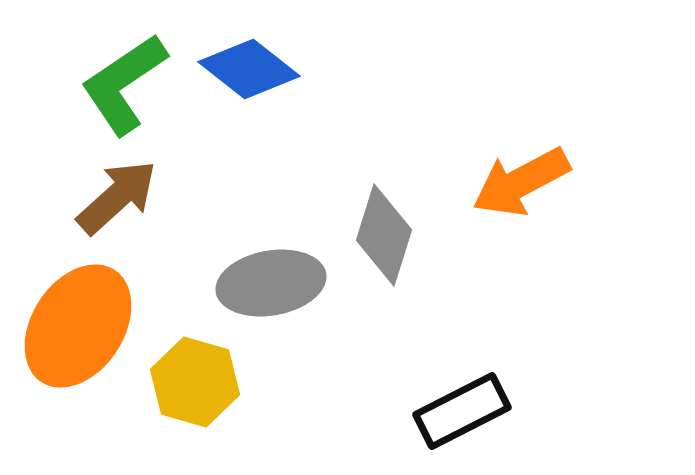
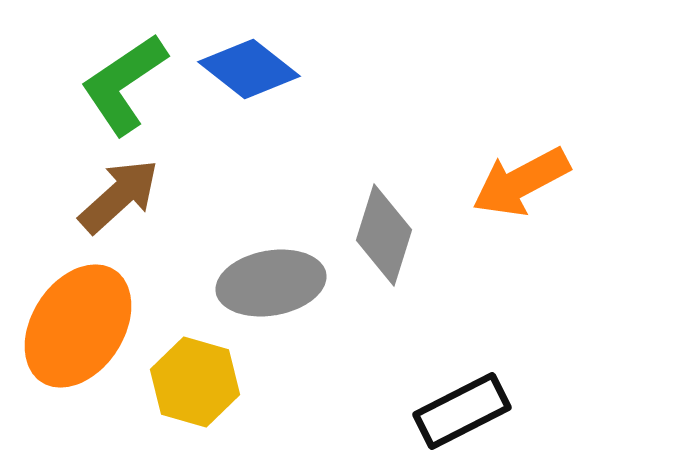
brown arrow: moved 2 px right, 1 px up
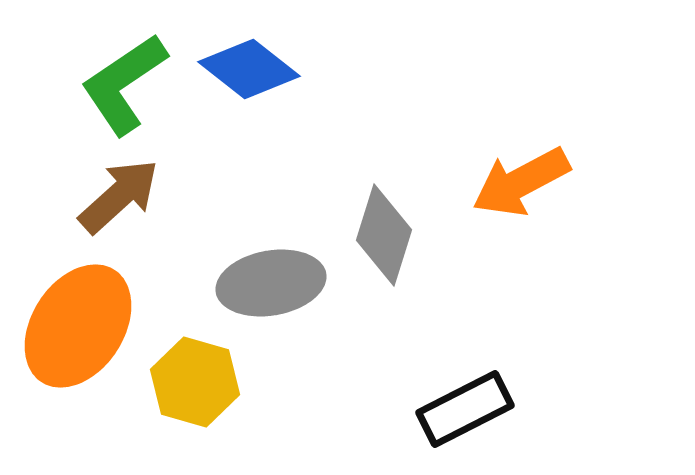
black rectangle: moved 3 px right, 2 px up
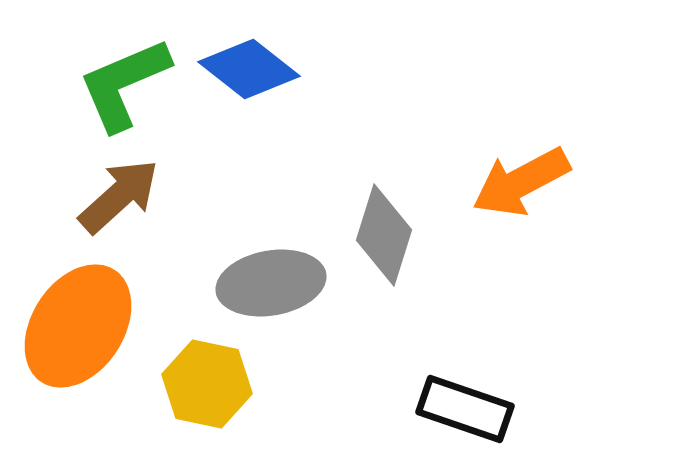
green L-shape: rotated 11 degrees clockwise
yellow hexagon: moved 12 px right, 2 px down; rotated 4 degrees counterclockwise
black rectangle: rotated 46 degrees clockwise
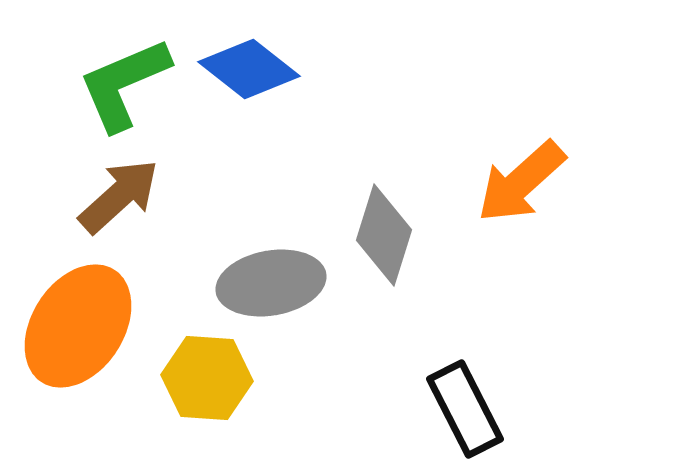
orange arrow: rotated 14 degrees counterclockwise
yellow hexagon: moved 6 px up; rotated 8 degrees counterclockwise
black rectangle: rotated 44 degrees clockwise
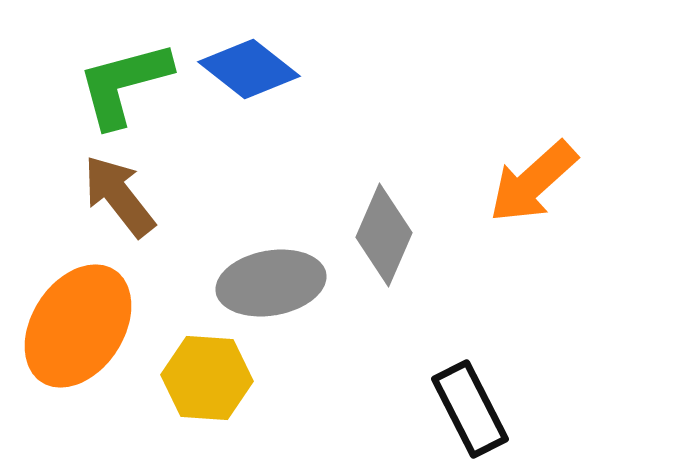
green L-shape: rotated 8 degrees clockwise
orange arrow: moved 12 px right
brown arrow: rotated 86 degrees counterclockwise
gray diamond: rotated 6 degrees clockwise
black rectangle: moved 5 px right
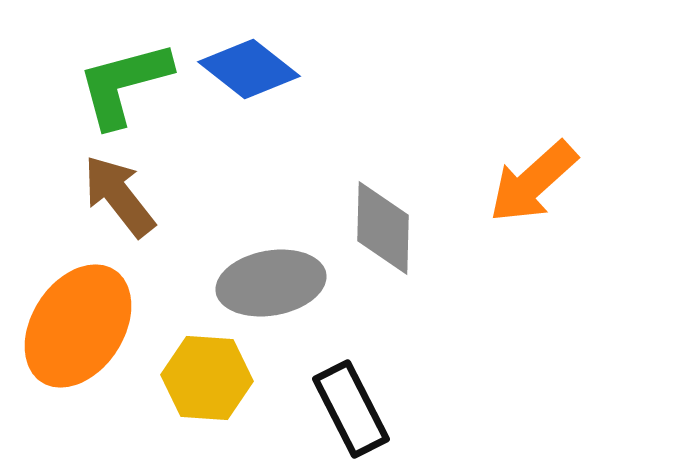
gray diamond: moved 1 px left, 7 px up; rotated 22 degrees counterclockwise
black rectangle: moved 119 px left
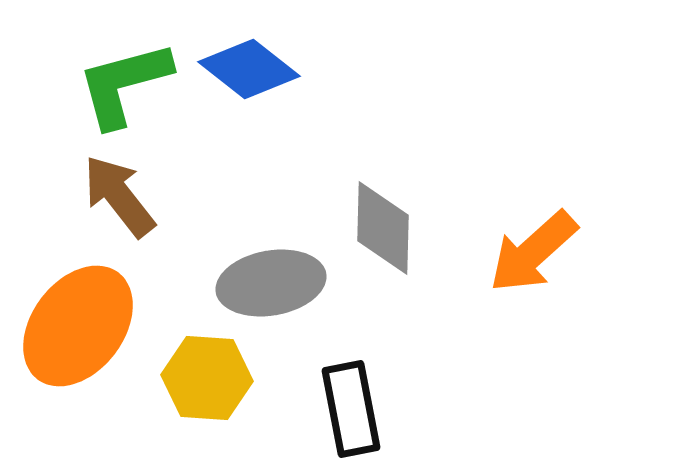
orange arrow: moved 70 px down
orange ellipse: rotated 4 degrees clockwise
black rectangle: rotated 16 degrees clockwise
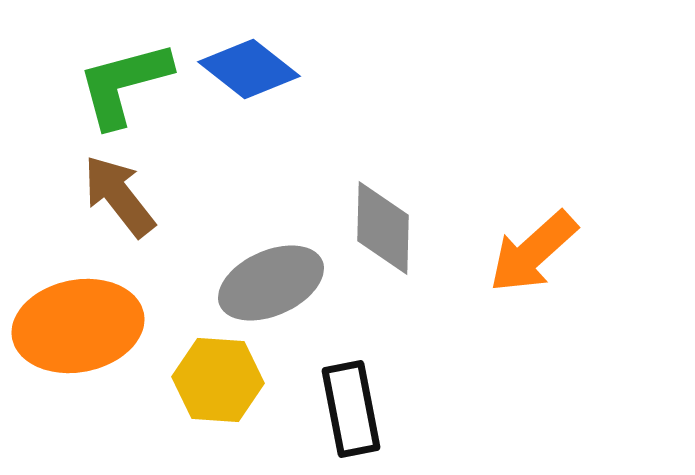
gray ellipse: rotated 14 degrees counterclockwise
orange ellipse: rotated 42 degrees clockwise
yellow hexagon: moved 11 px right, 2 px down
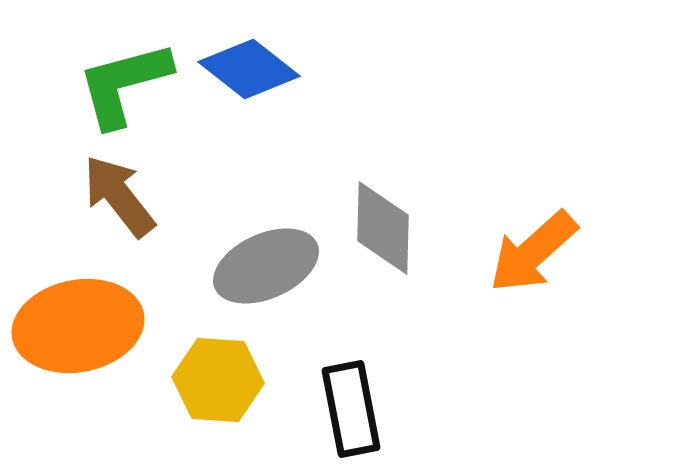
gray ellipse: moved 5 px left, 17 px up
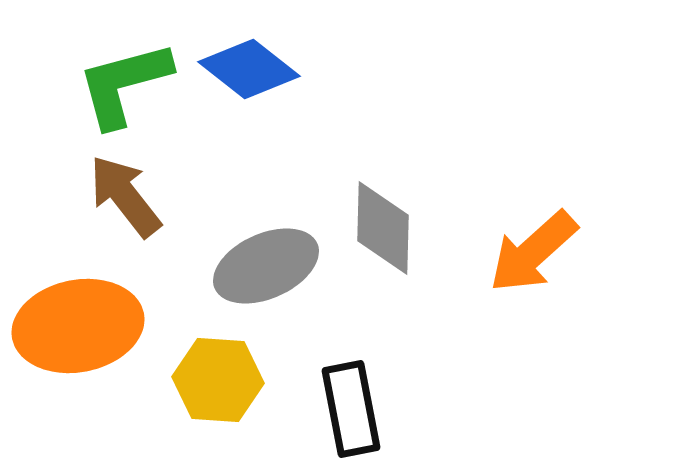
brown arrow: moved 6 px right
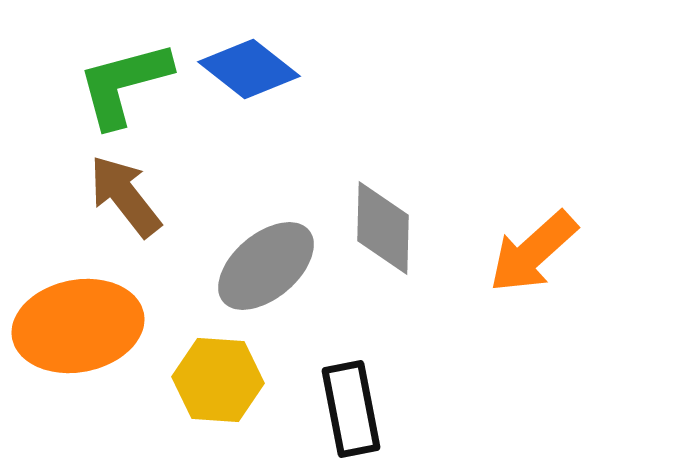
gray ellipse: rotated 16 degrees counterclockwise
